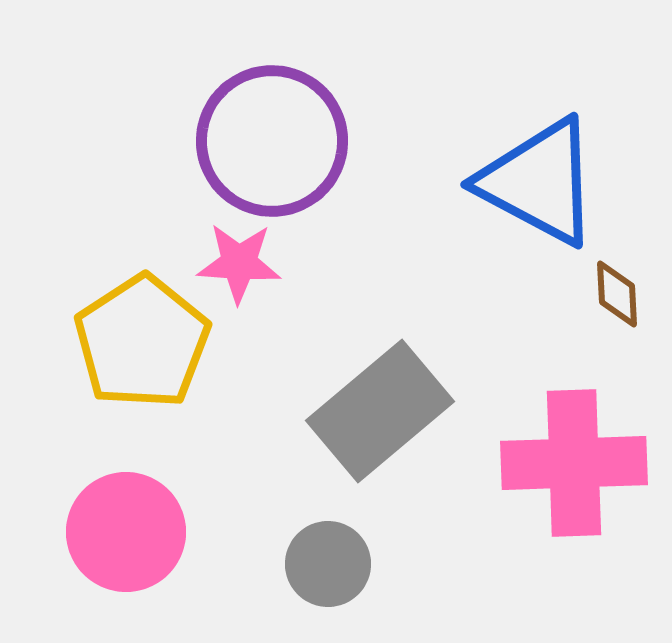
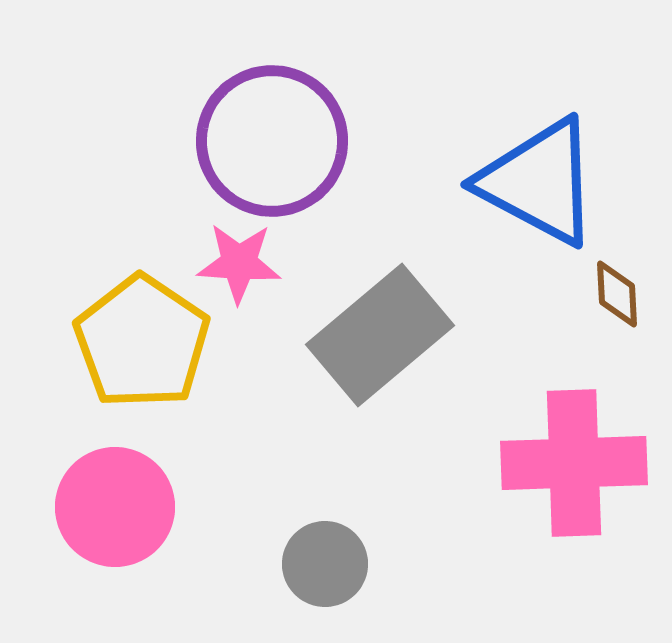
yellow pentagon: rotated 5 degrees counterclockwise
gray rectangle: moved 76 px up
pink circle: moved 11 px left, 25 px up
gray circle: moved 3 px left
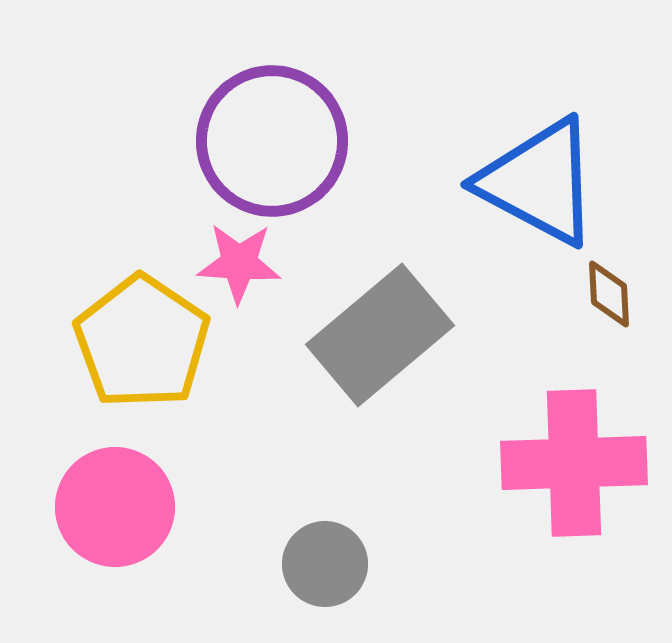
brown diamond: moved 8 px left
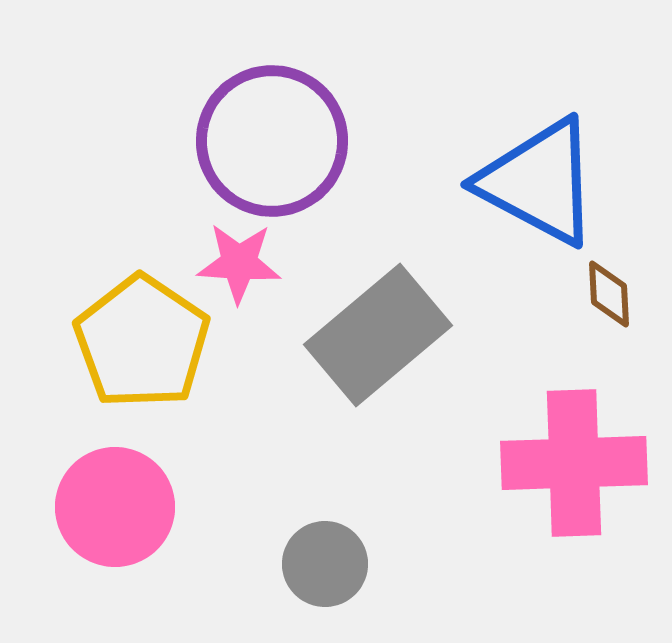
gray rectangle: moved 2 px left
